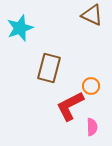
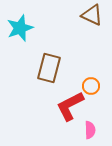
pink semicircle: moved 2 px left, 3 px down
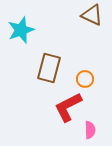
cyan star: moved 1 px right, 2 px down
orange circle: moved 6 px left, 7 px up
red L-shape: moved 2 px left, 1 px down
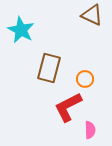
cyan star: rotated 24 degrees counterclockwise
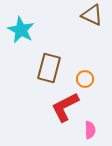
red L-shape: moved 3 px left
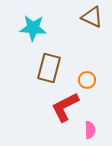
brown triangle: moved 2 px down
cyan star: moved 12 px right, 2 px up; rotated 24 degrees counterclockwise
orange circle: moved 2 px right, 1 px down
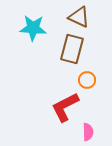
brown triangle: moved 13 px left
brown rectangle: moved 23 px right, 19 px up
pink semicircle: moved 2 px left, 2 px down
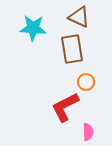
brown rectangle: rotated 24 degrees counterclockwise
orange circle: moved 1 px left, 2 px down
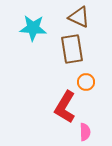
red L-shape: rotated 32 degrees counterclockwise
pink semicircle: moved 3 px left
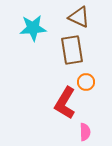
cyan star: rotated 8 degrees counterclockwise
brown rectangle: moved 1 px down
red L-shape: moved 4 px up
